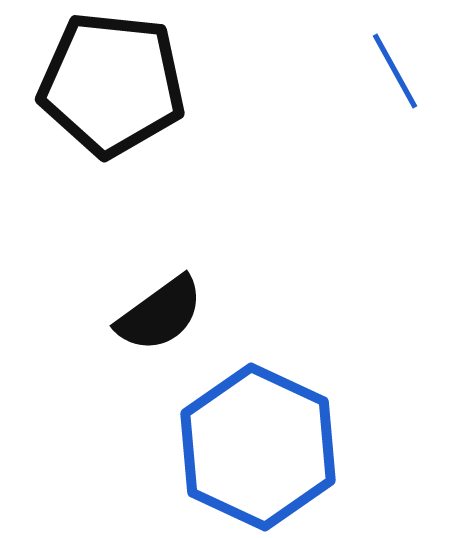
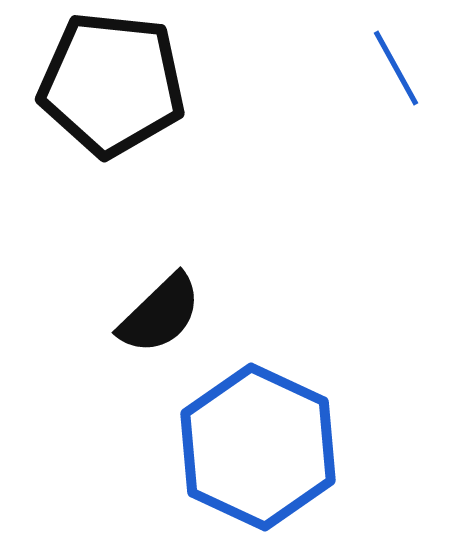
blue line: moved 1 px right, 3 px up
black semicircle: rotated 8 degrees counterclockwise
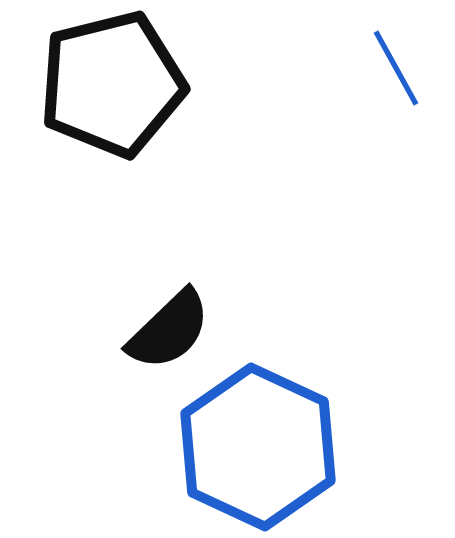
black pentagon: rotated 20 degrees counterclockwise
black semicircle: moved 9 px right, 16 px down
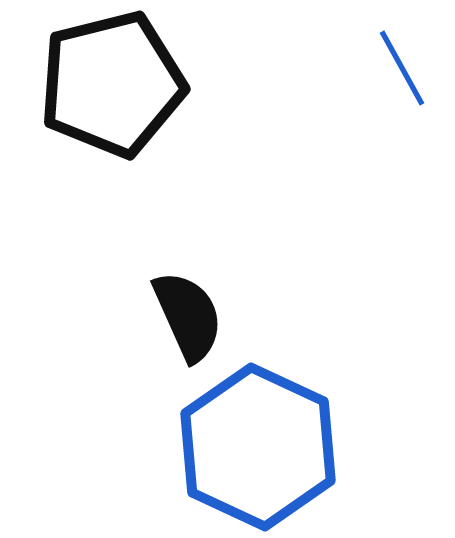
blue line: moved 6 px right
black semicircle: moved 19 px right, 14 px up; rotated 70 degrees counterclockwise
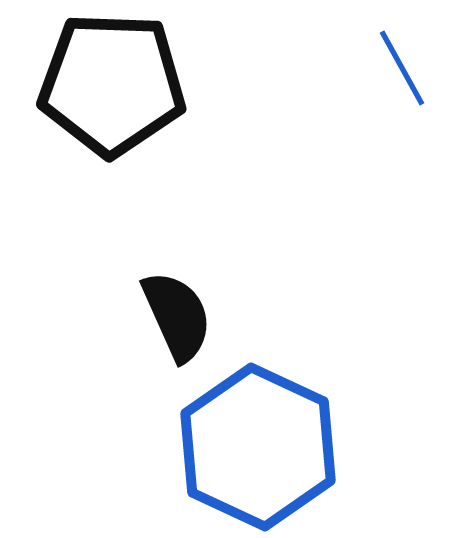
black pentagon: rotated 16 degrees clockwise
black semicircle: moved 11 px left
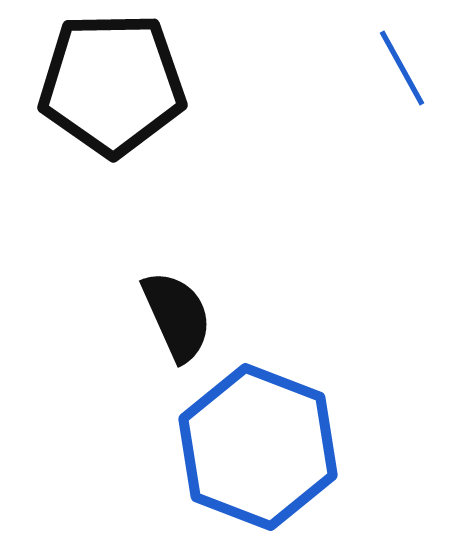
black pentagon: rotated 3 degrees counterclockwise
blue hexagon: rotated 4 degrees counterclockwise
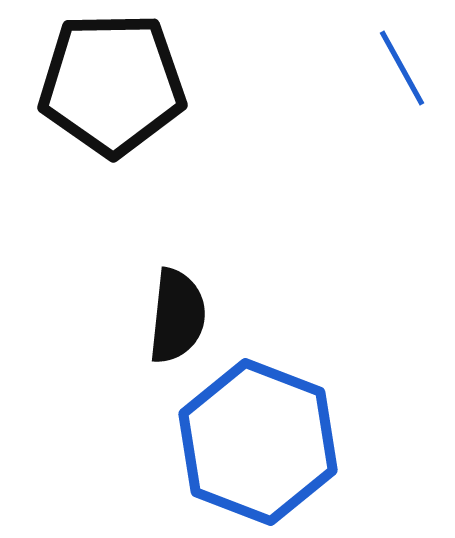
black semicircle: rotated 30 degrees clockwise
blue hexagon: moved 5 px up
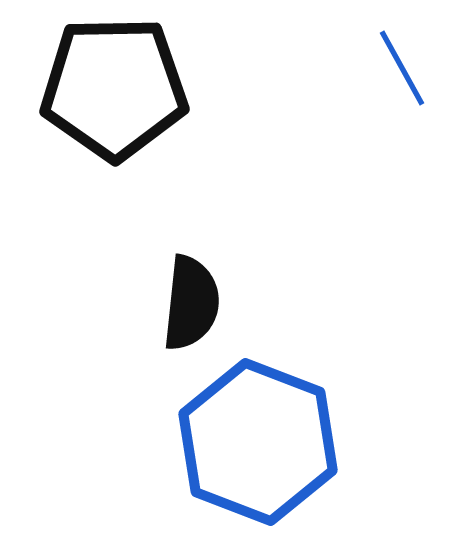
black pentagon: moved 2 px right, 4 px down
black semicircle: moved 14 px right, 13 px up
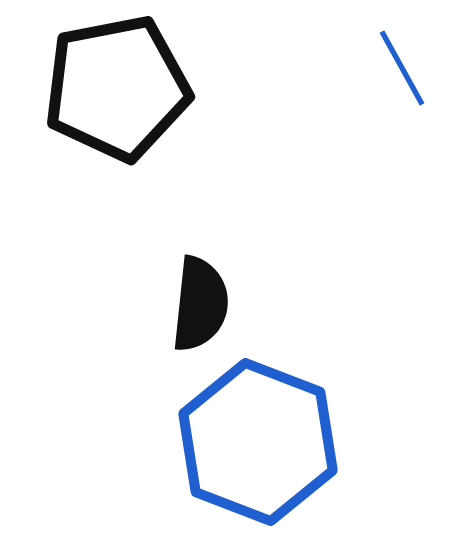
black pentagon: moved 3 px right; rotated 10 degrees counterclockwise
black semicircle: moved 9 px right, 1 px down
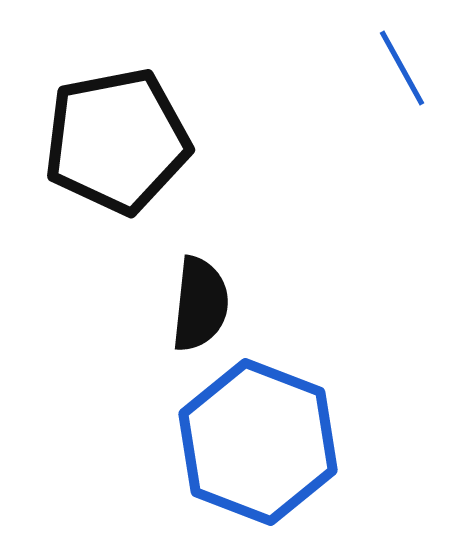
black pentagon: moved 53 px down
